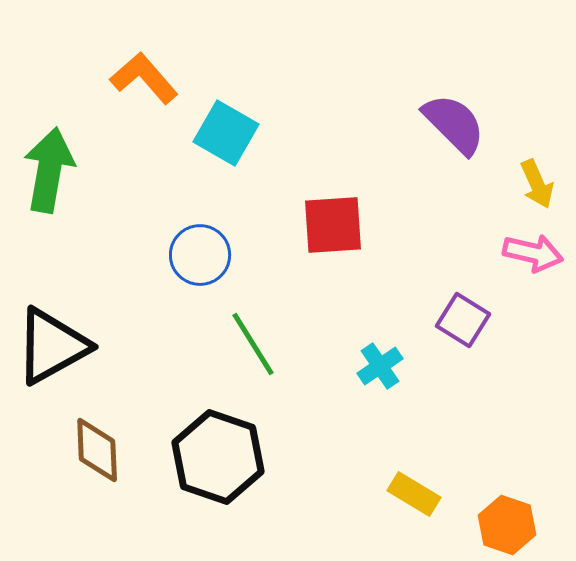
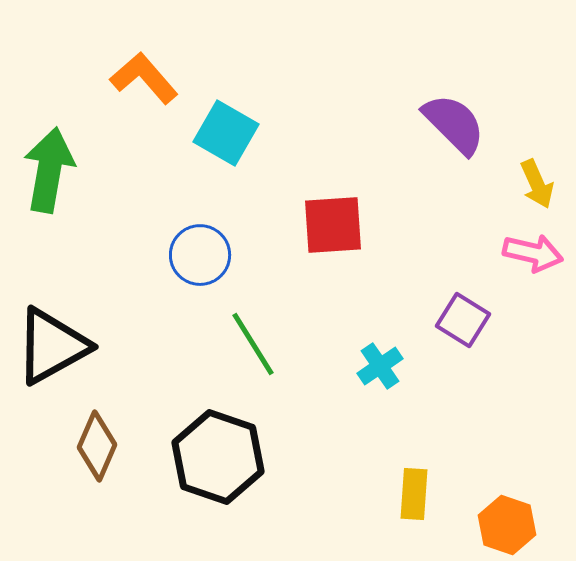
brown diamond: moved 4 px up; rotated 26 degrees clockwise
yellow rectangle: rotated 63 degrees clockwise
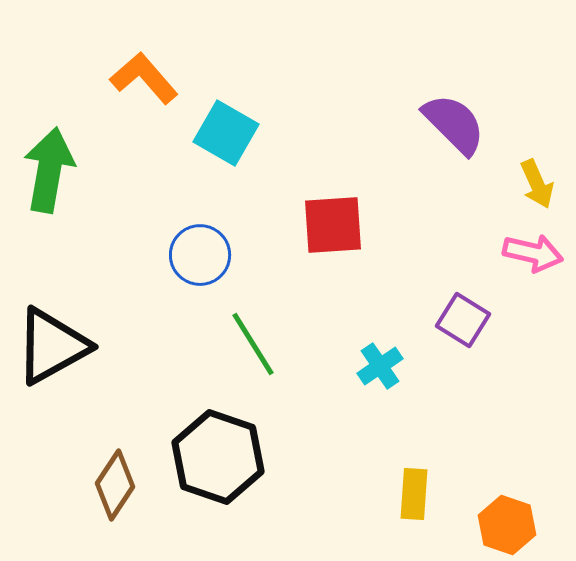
brown diamond: moved 18 px right, 39 px down; rotated 10 degrees clockwise
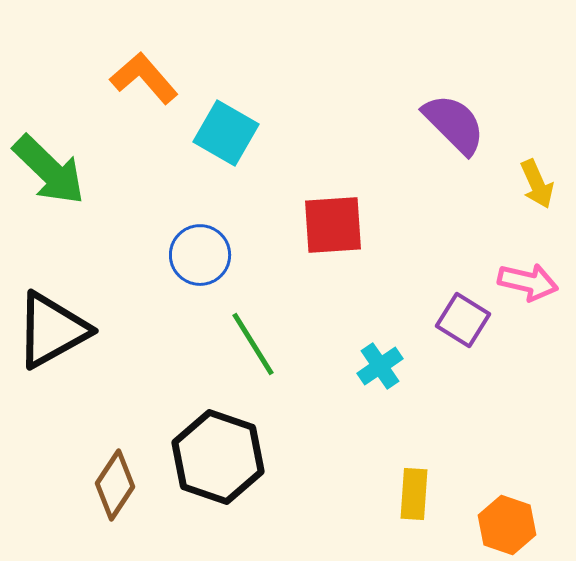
green arrow: rotated 124 degrees clockwise
pink arrow: moved 5 px left, 29 px down
black triangle: moved 16 px up
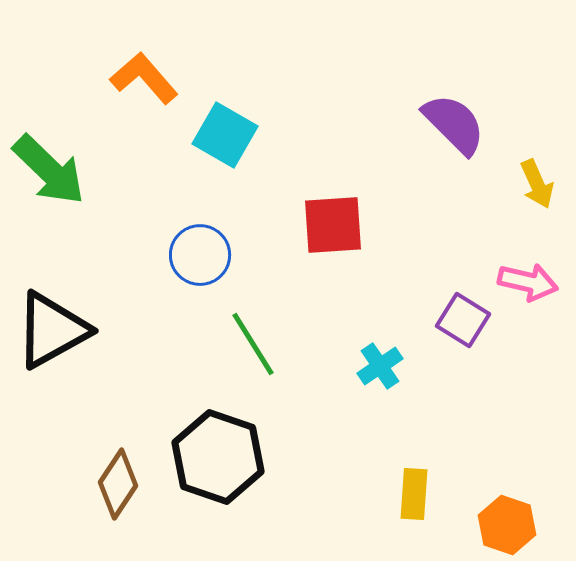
cyan square: moved 1 px left, 2 px down
brown diamond: moved 3 px right, 1 px up
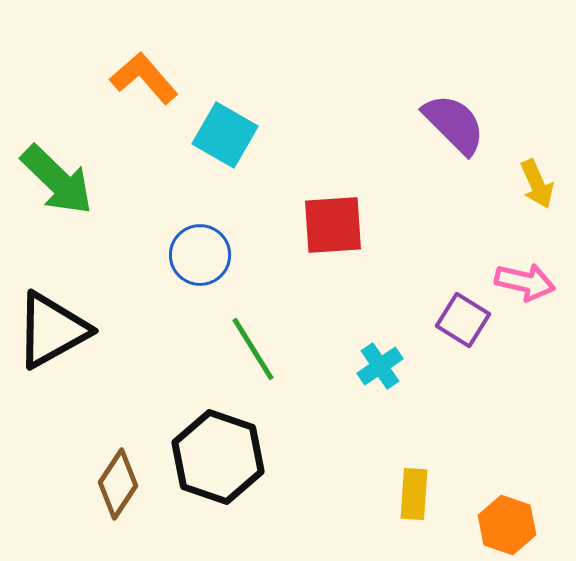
green arrow: moved 8 px right, 10 px down
pink arrow: moved 3 px left
green line: moved 5 px down
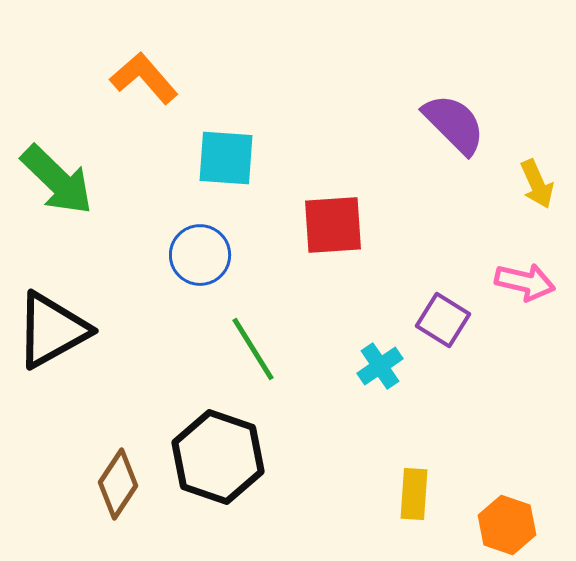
cyan square: moved 1 px right, 23 px down; rotated 26 degrees counterclockwise
purple square: moved 20 px left
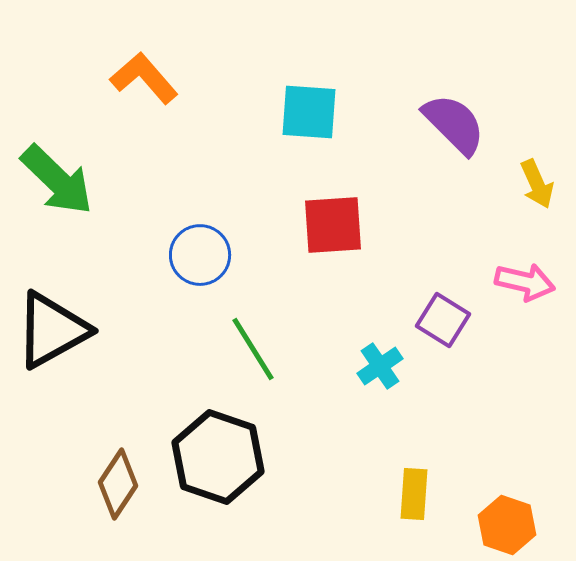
cyan square: moved 83 px right, 46 px up
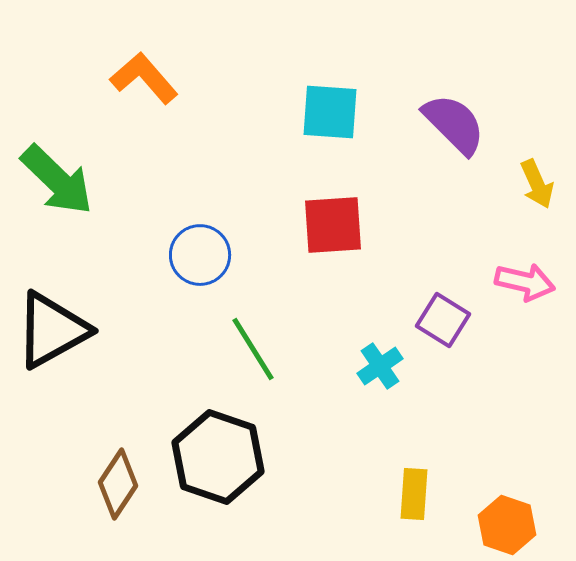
cyan square: moved 21 px right
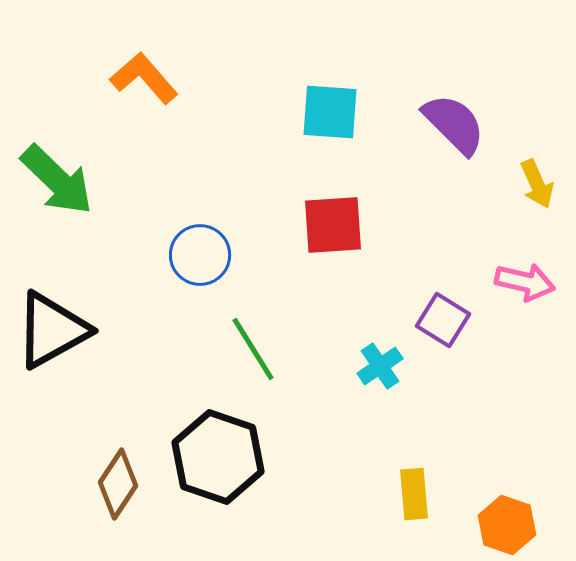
yellow rectangle: rotated 9 degrees counterclockwise
